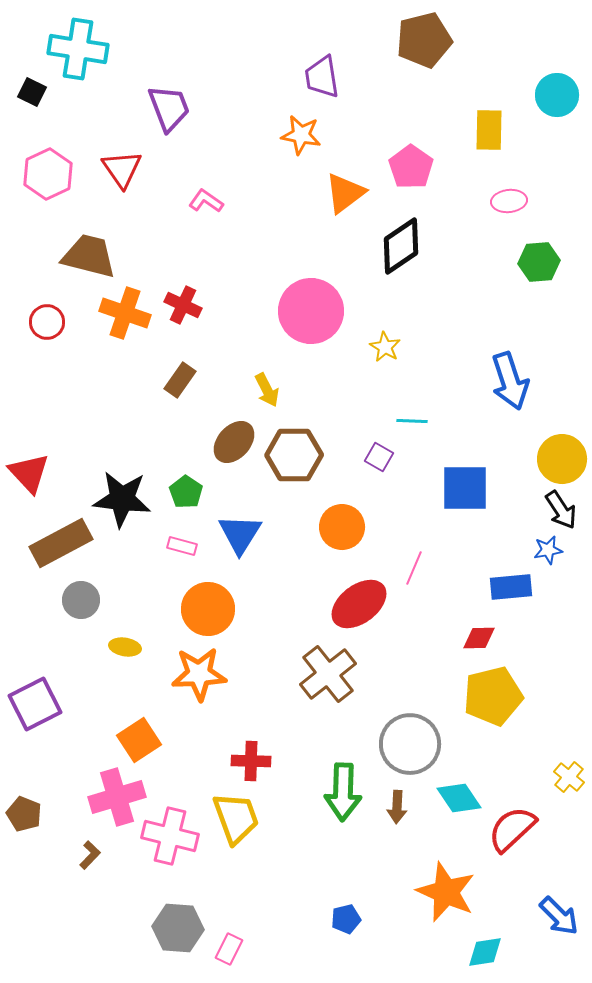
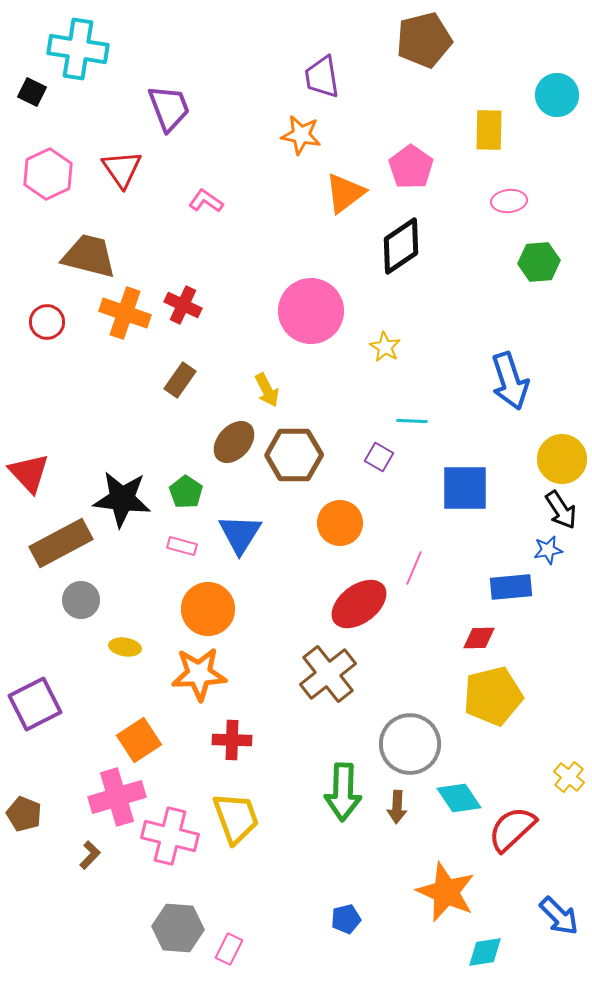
orange circle at (342, 527): moved 2 px left, 4 px up
red cross at (251, 761): moved 19 px left, 21 px up
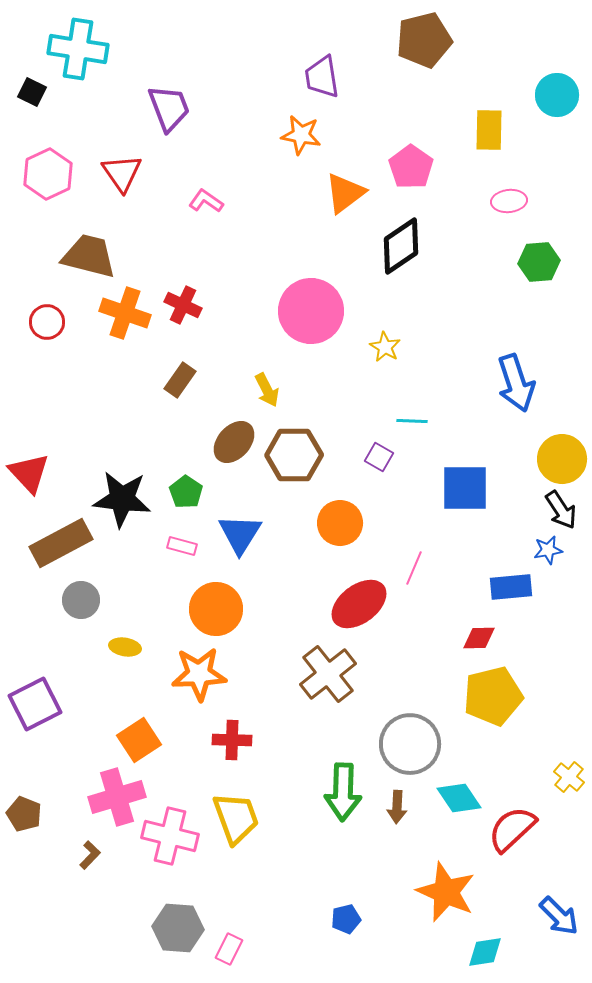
red triangle at (122, 169): moved 4 px down
blue arrow at (510, 381): moved 6 px right, 2 px down
orange circle at (208, 609): moved 8 px right
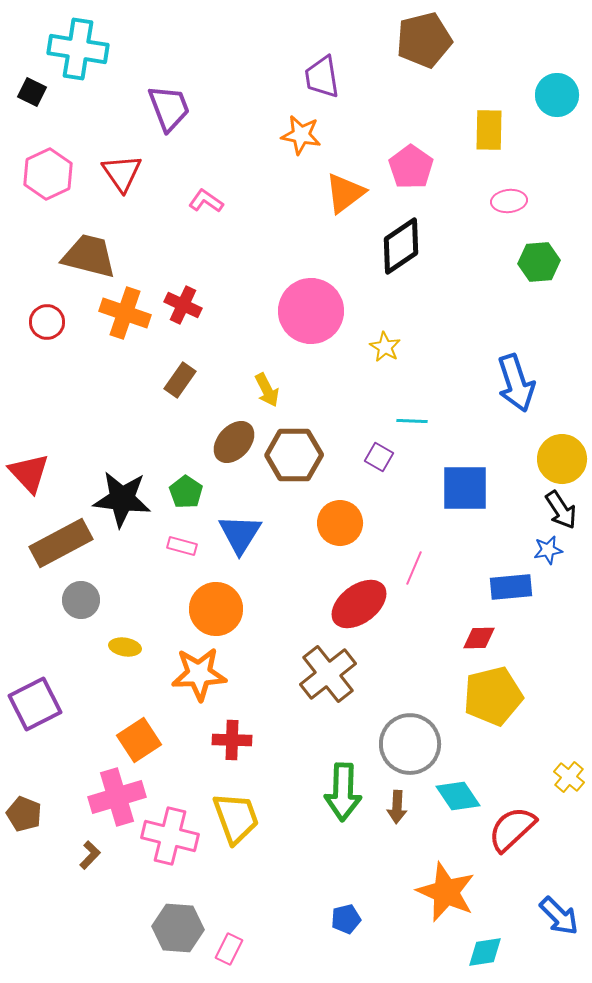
cyan diamond at (459, 798): moved 1 px left, 2 px up
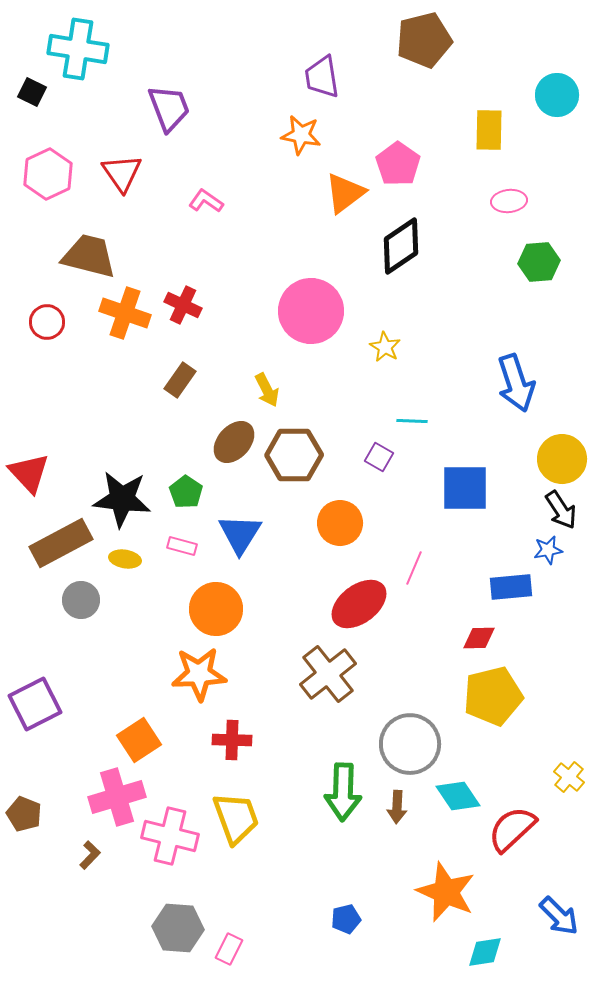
pink pentagon at (411, 167): moved 13 px left, 3 px up
yellow ellipse at (125, 647): moved 88 px up
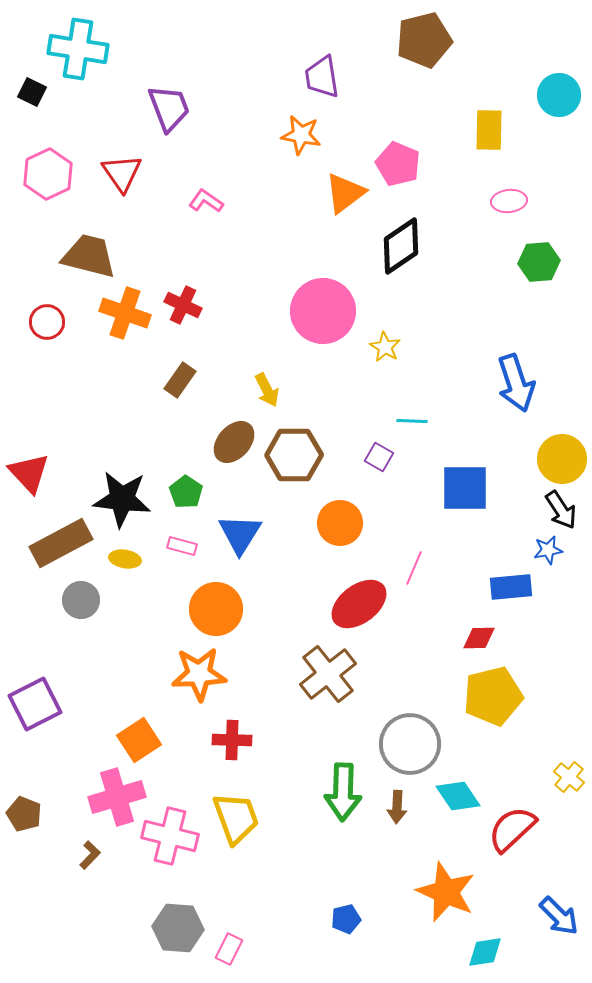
cyan circle at (557, 95): moved 2 px right
pink pentagon at (398, 164): rotated 12 degrees counterclockwise
pink circle at (311, 311): moved 12 px right
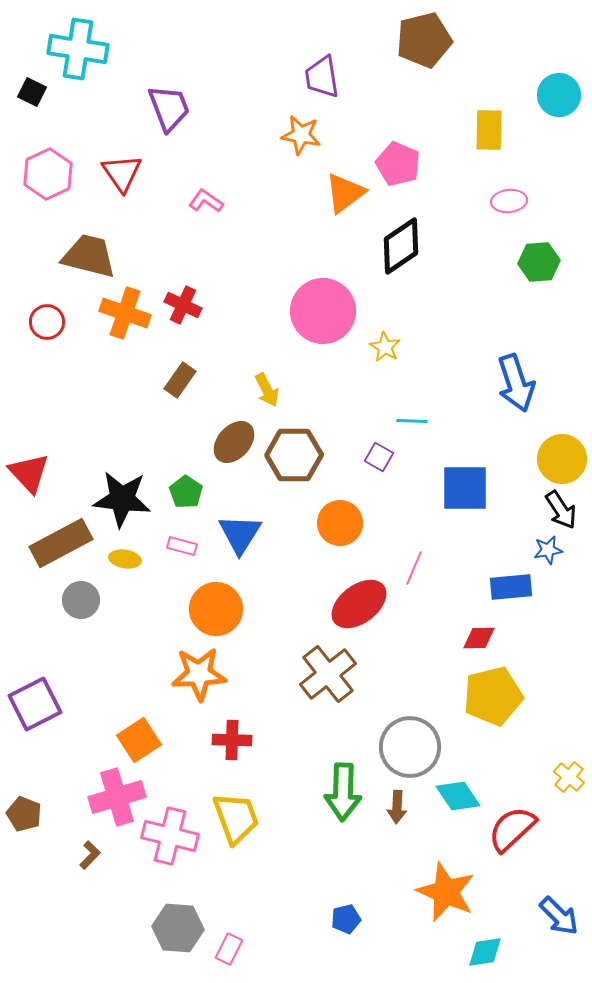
gray circle at (410, 744): moved 3 px down
